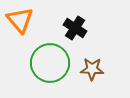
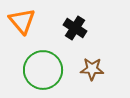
orange triangle: moved 2 px right, 1 px down
green circle: moved 7 px left, 7 px down
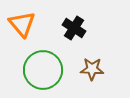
orange triangle: moved 3 px down
black cross: moved 1 px left
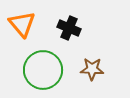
black cross: moved 5 px left; rotated 10 degrees counterclockwise
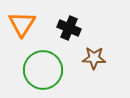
orange triangle: rotated 12 degrees clockwise
brown star: moved 2 px right, 11 px up
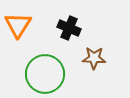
orange triangle: moved 4 px left, 1 px down
green circle: moved 2 px right, 4 px down
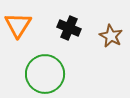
brown star: moved 17 px right, 22 px up; rotated 25 degrees clockwise
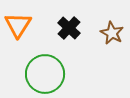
black cross: rotated 20 degrees clockwise
brown star: moved 1 px right, 3 px up
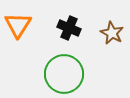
black cross: rotated 20 degrees counterclockwise
green circle: moved 19 px right
